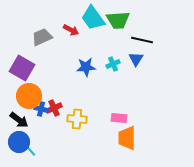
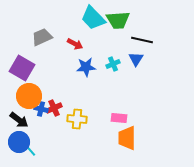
cyan trapezoid: rotated 8 degrees counterclockwise
red arrow: moved 4 px right, 14 px down
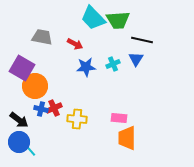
gray trapezoid: rotated 35 degrees clockwise
orange circle: moved 6 px right, 10 px up
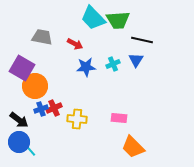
blue triangle: moved 1 px down
blue cross: rotated 32 degrees counterclockwise
orange trapezoid: moved 6 px right, 9 px down; rotated 45 degrees counterclockwise
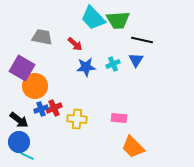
red arrow: rotated 14 degrees clockwise
cyan line: moved 3 px left, 6 px down; rotated 24 degrees counterclockwise
